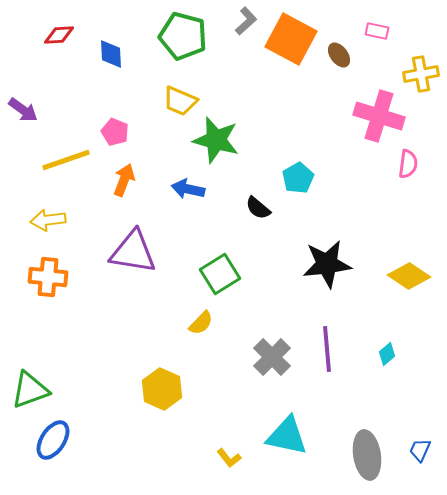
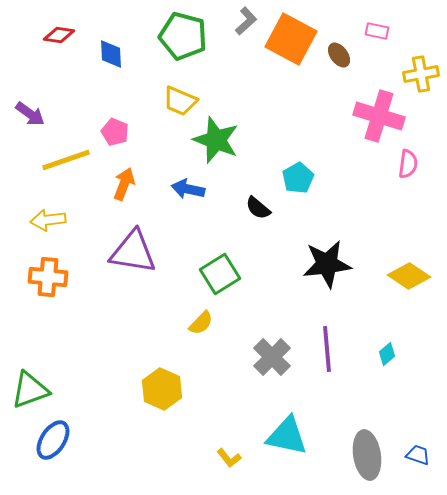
red diamond: rotated 12 degrees clockwise
purple arrow: moved 7 px right, 4 px down
green star: rotated 6 degrees clockwise
orange arrow: moved 4 px down
blue trapezoid: moved 2 px left, 5 px down; rotated 85 degrees clockwise
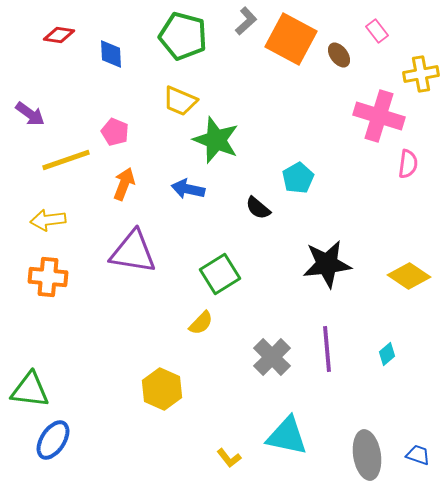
pink rectangle: rotated 40 degrees clockwise
green triangle: rotated 27 degrees clockwise
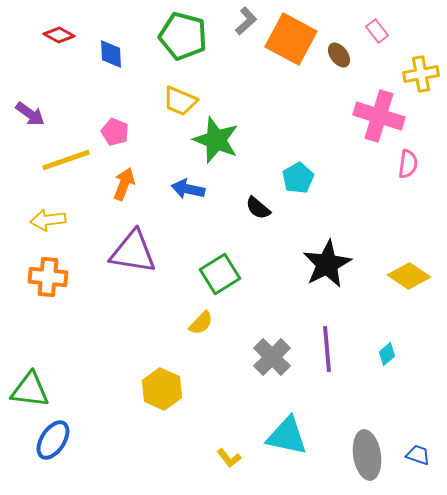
red diamond: rotated 20 degrees clockwise
black star: rotated 21 degrees counterclockwise
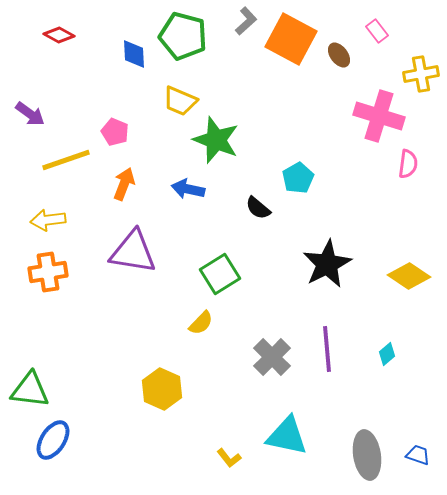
blue diamond: moved 23 px right
orange cross: moved 5 px up; rotated 15 degrees counterclockwise
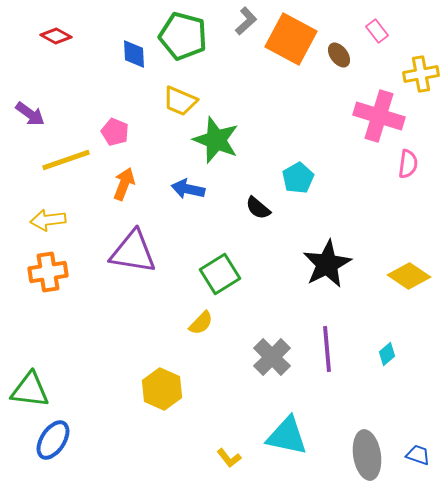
red diamond: moved 3 px left, 1 px down
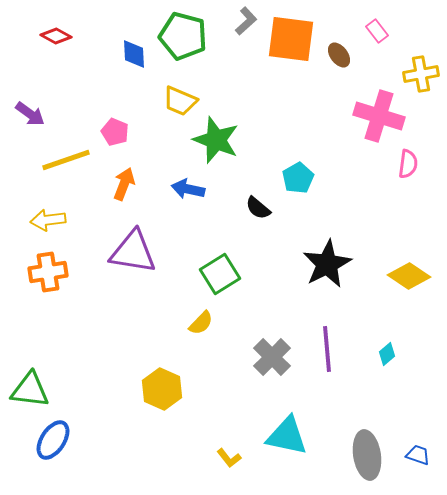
orange square: rotated 21 degrees counterclockwise
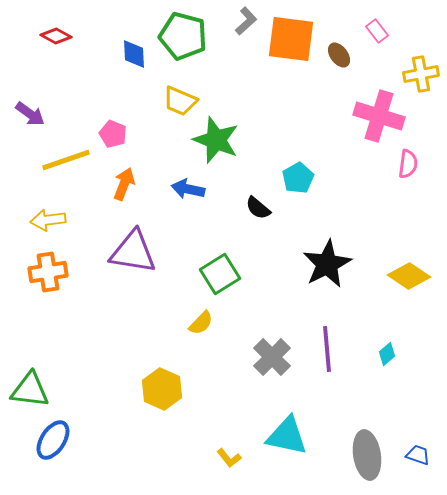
pink pentagon: moved 2 px left, 2 px down
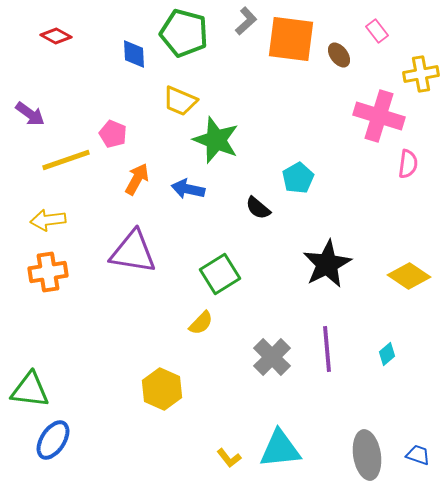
green pentagon: moved 1 px right, 3 px up
orange arrow: moved 13 px right, 5 px up; rotated 8 degrees clockwise
cyan triangle: moved 7 px left, 13 px down; rotated 18 degrees counterclockwise
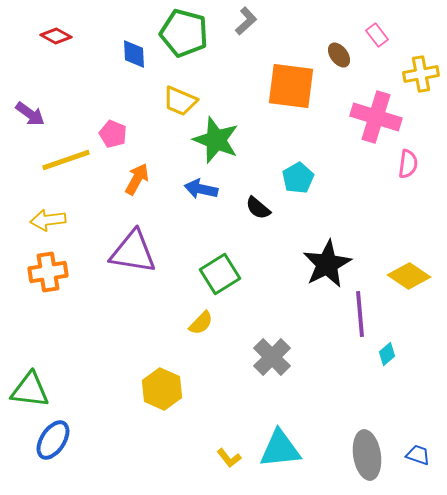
pink rectangle: moved 4 px down
orange square: moved 47 px down
pink cross: moved 3 px left, 1 px down
blue arrow: moved 13 px right
purple line: moved 33 px right, 35 px up
